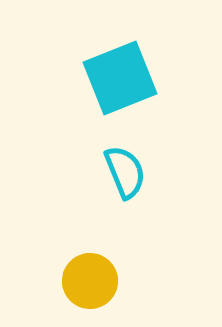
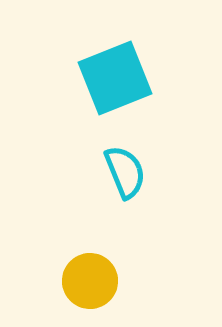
cyan square: moved 5 px left
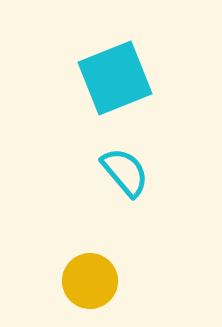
cyan semicircle: rotated 18 degrees counterclockwise
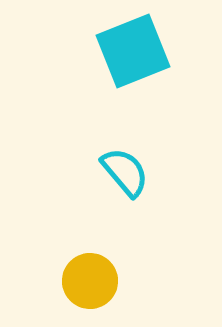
cyan square: moved 18 px right, 27 px up
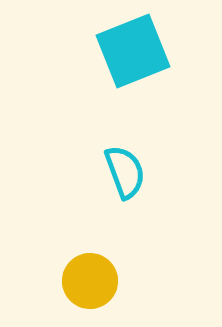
cyan semicircle: rotated 20 degrees clockwise
